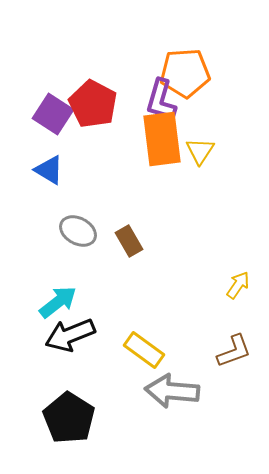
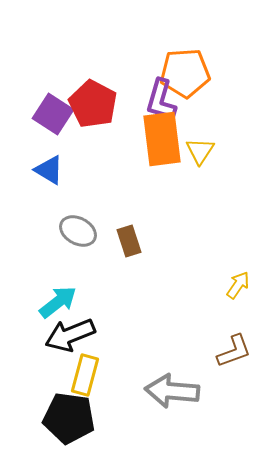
brown rectangle: rotated 12 degrees clockwise
yellow rectangle: moved 59 px left, 25 px down; rotated 69 degrees clockwise
black pentagon: rotated 24 degrees counterclockwise
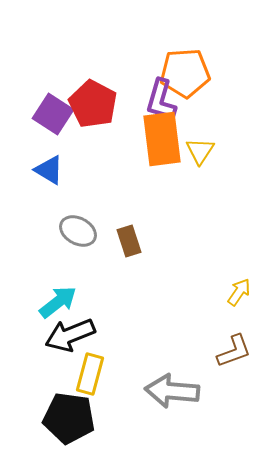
yellow arrow: moved 1 px right, 7 px down
yellow rectangle: moved 5 px right, 1 px up
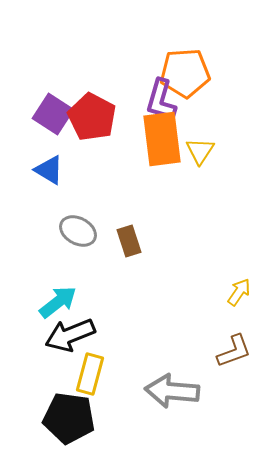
red pentagon: moved 1 px left, 13 px down
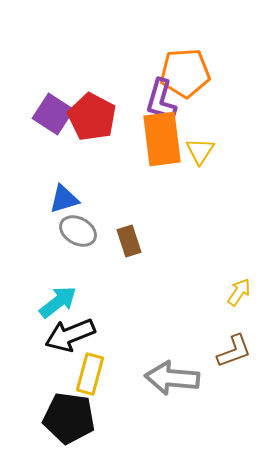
blue triangle: moved 15 px right, 29 px down; rotated 48 degrees counterclockwise
gray arrow: moved 13 px up
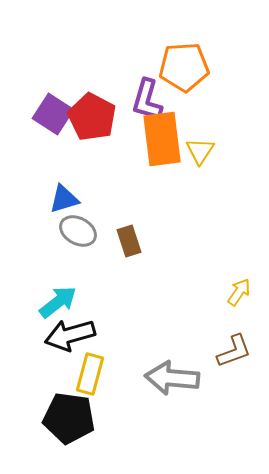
orange pentagon: moved 1 px left, 6 px up
purple L-shape: moved 14 px left
black arrow: rotated 6 degrees clockwise
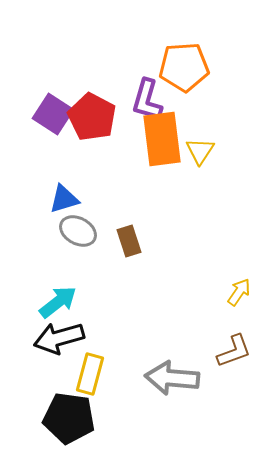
black arrow: moved 11 px left, 3 px down
